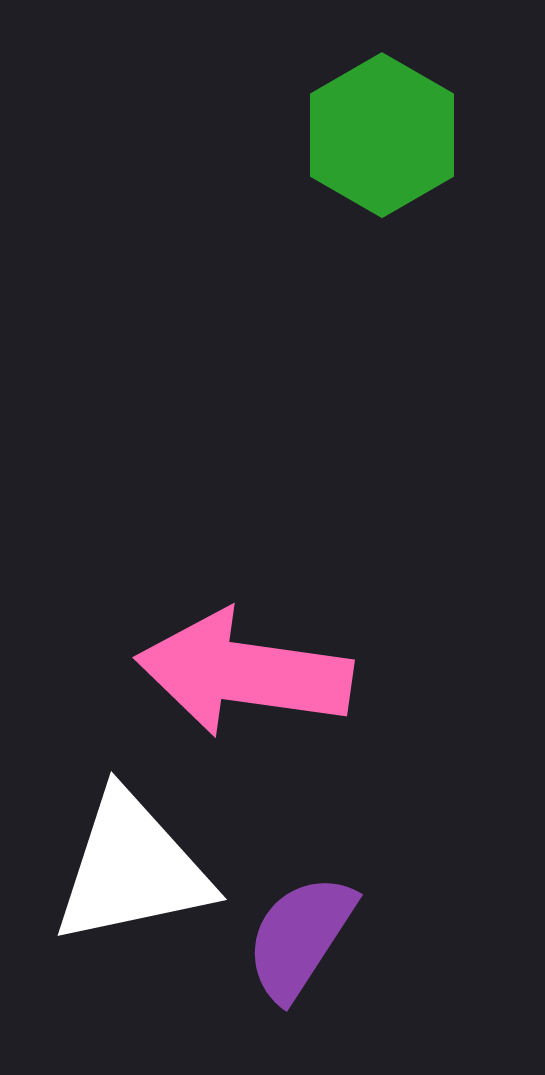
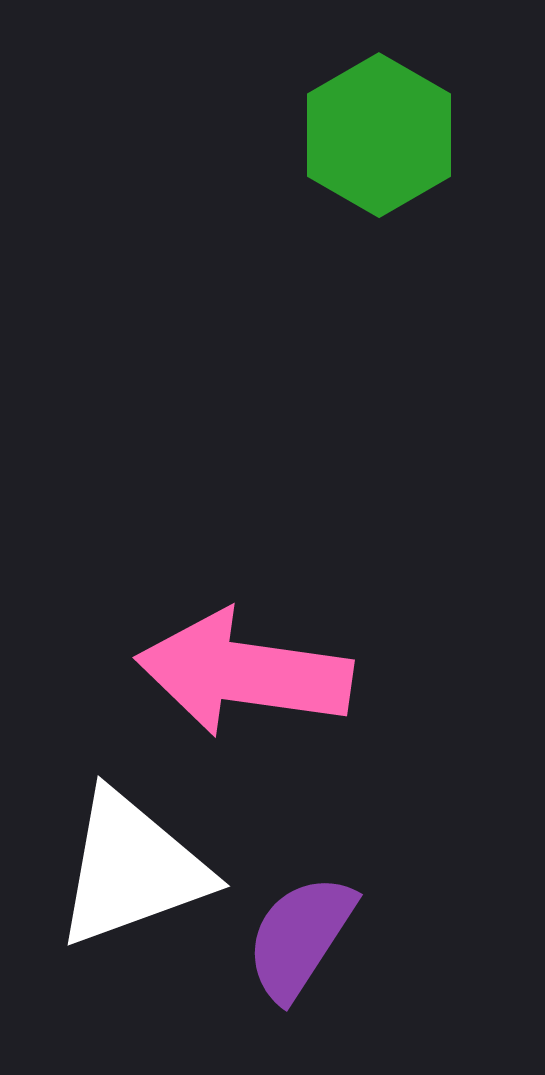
green hexagon: moved 3 px left
white triangle: rotated 8 degrees counterclockwise
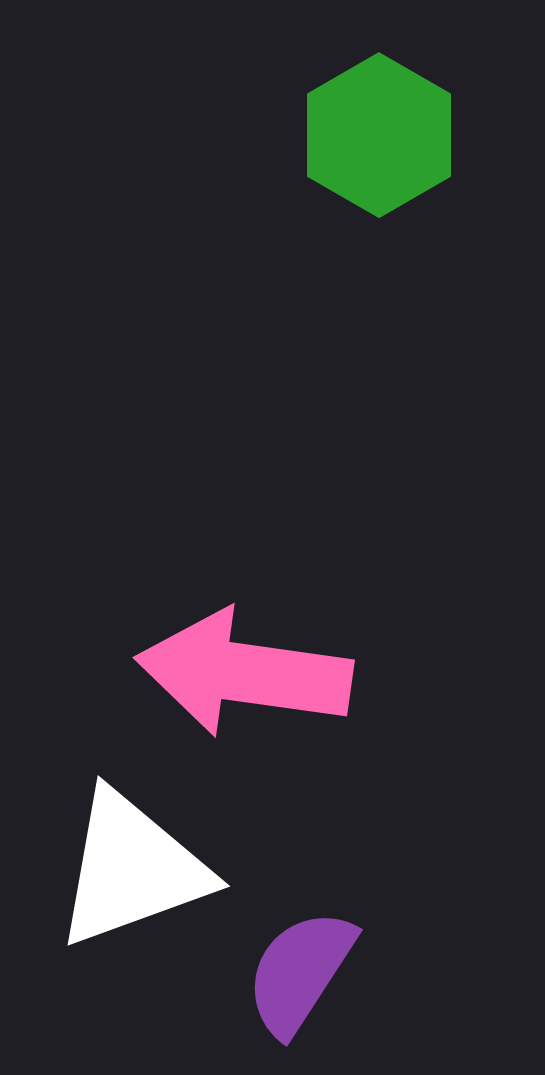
purple semicircle: moved 35 px down
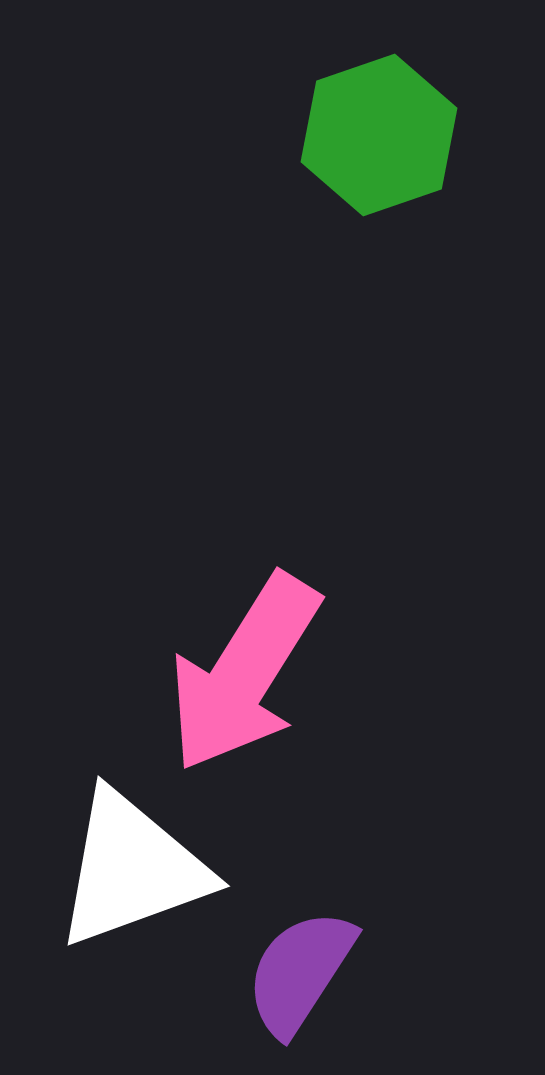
green hexagon: rotated 11 degrees clockwise
pink arrow: rotated 66 degrees counterclockwise
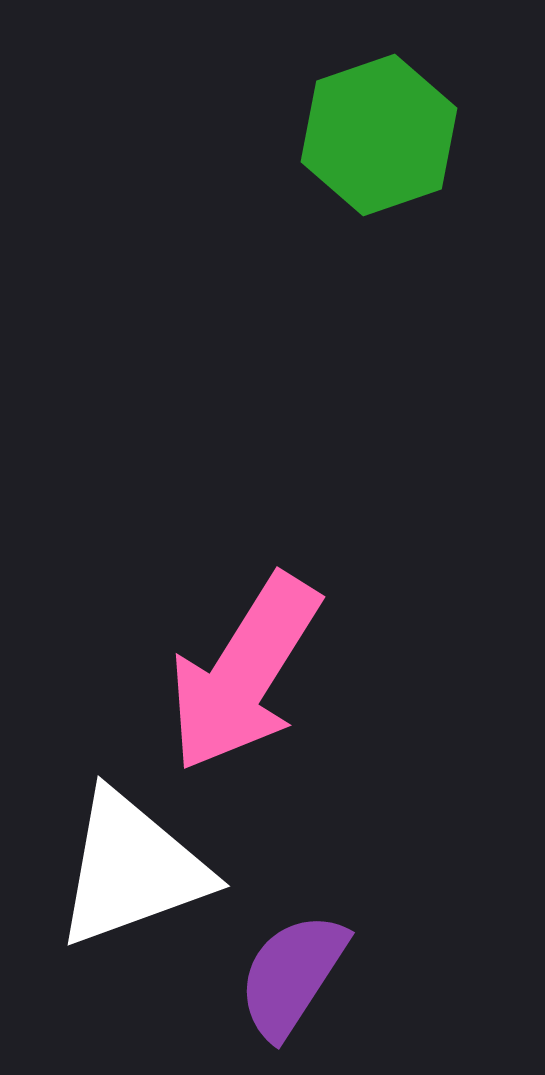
purple semicircle: moved 8 px left, 3 px down
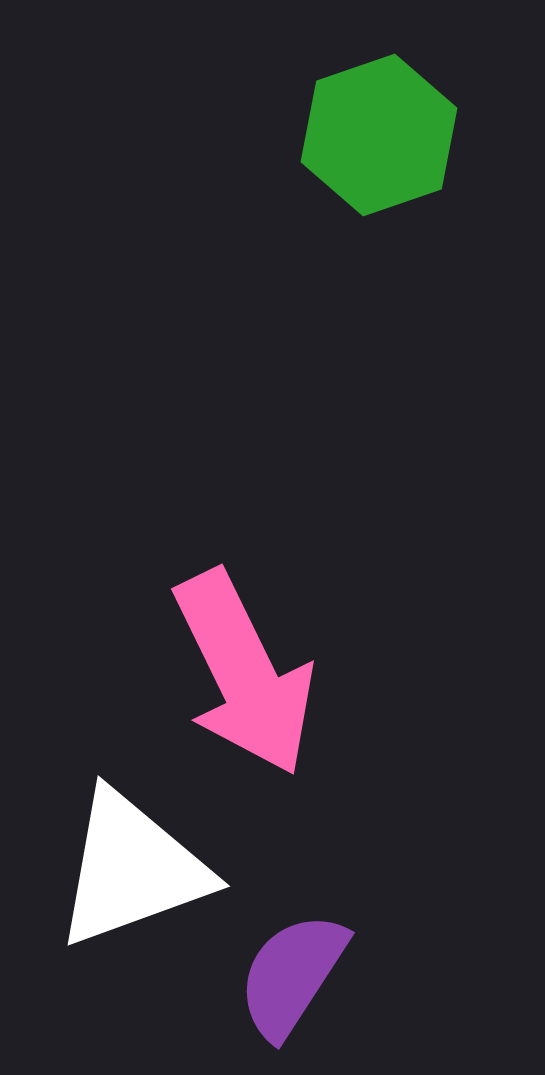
pink arrow: rotated 58 degrees counterclockwise
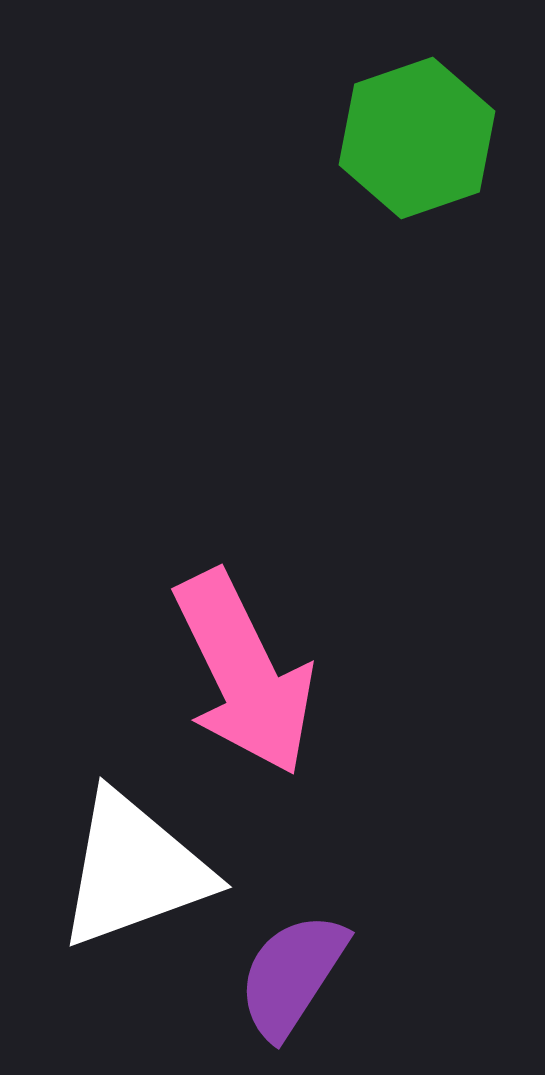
green hexagon: moved 38 px right, 3 px down
white triangle: moved 2 px right, 1 px down
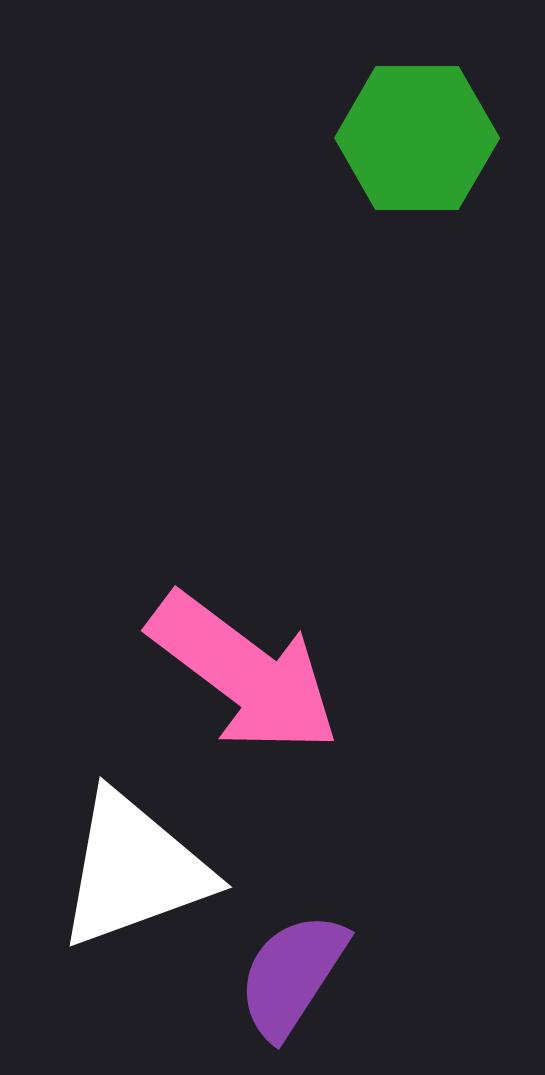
green hexagon: rotated 19 degrees clockwise
pink arrow: rotated 27 degrees counterclockwise
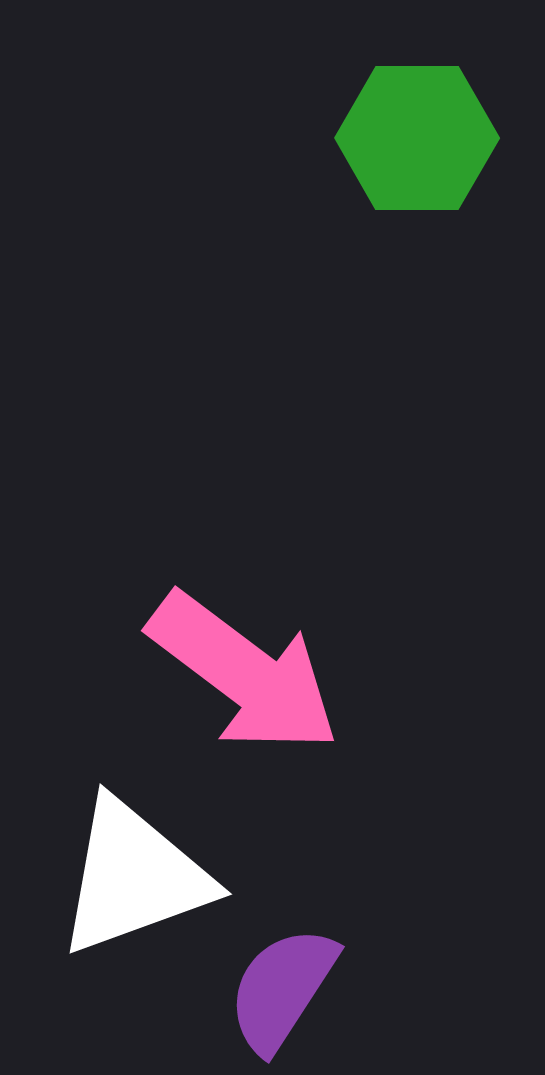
white triangle: moved 7 px down
purple semicircle: moved 10 px left, 14 px down
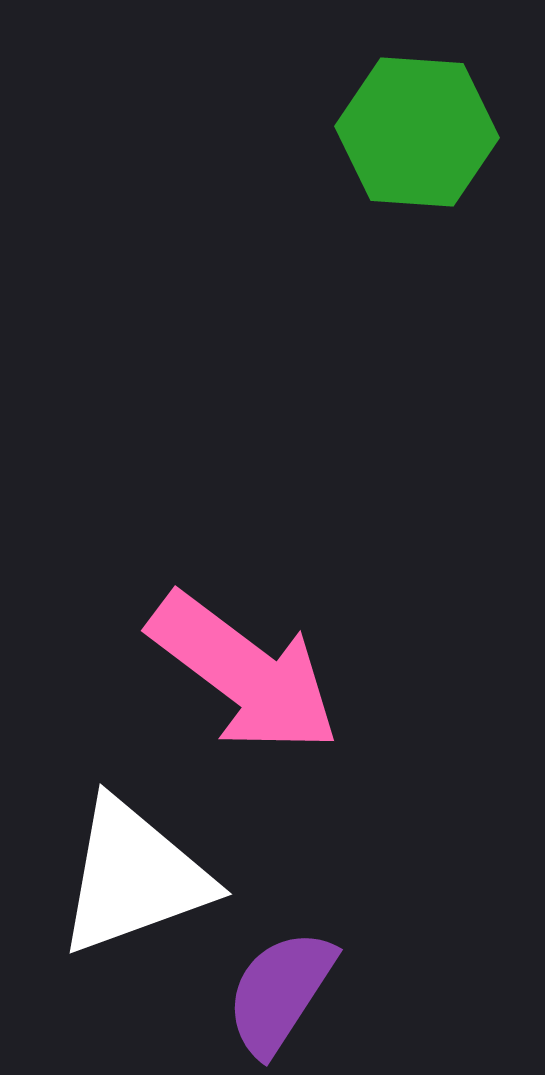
green hexagon: moved 6 px up; rotated 4 degrees clockwise
purple semicircle: moved 2 px left, 3 px down
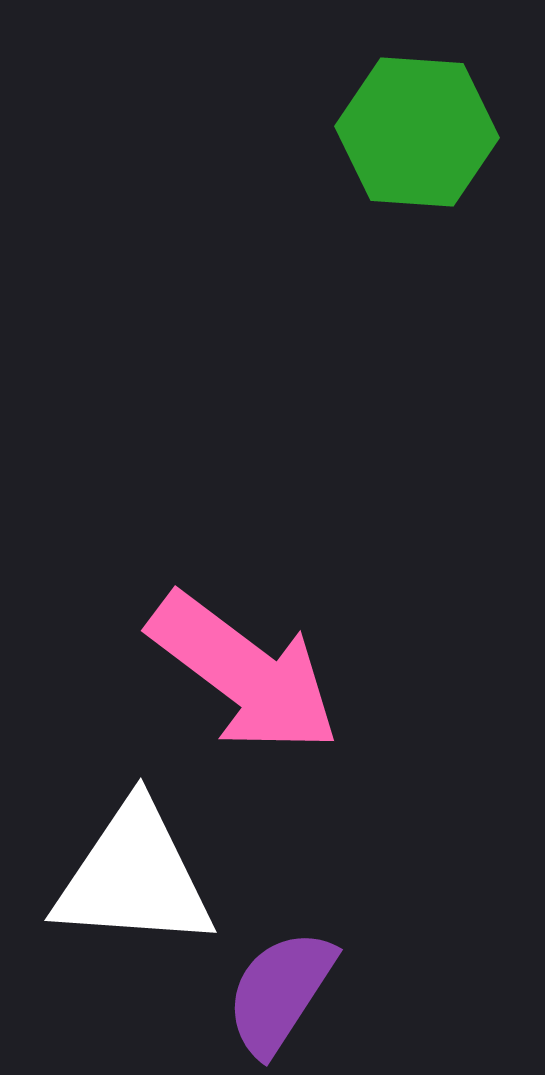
white triangle: rotated 24 degrees clockwise
